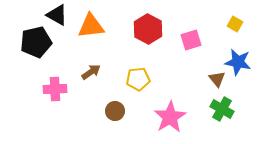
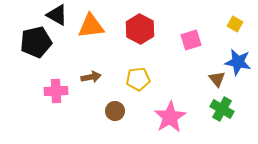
red hexagon: moved 8 px left
brown arrow: moved 5 px down; rotated 24 degrees clockwise
pink cross: moved 1 px right, 2 px down
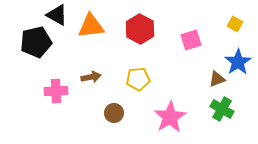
blue star: rotated 28 degrees clockwise
brown triangle: rotated 48 degrees clockwise
brown circle: moved 1 px left, 2 px down
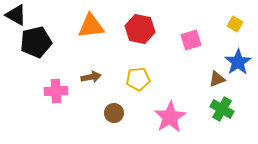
black triangle: moved 41 px left
red hexagon: rotated 16 degrees counterclockwise
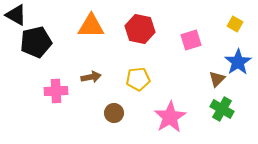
orange triangle: rotated 8 degrees clockwise
brown triangle: rotated 24 degrees counterclockwise
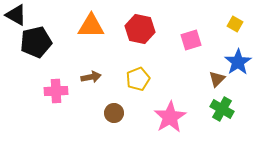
yellow pentagon: rotated 15 degrees counterclockwise
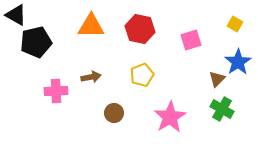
yellow pentagon: moved 4 px right, 4 px up
